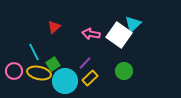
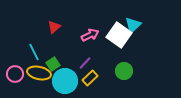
cyan triangle: moved 1 px down
pink arrow: moved 1 px left, 1 px down; rotated 144 degrees clockwise
pink circle: moved 1 px right, 3 px down
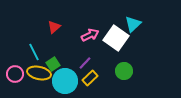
cyan triangle: moved 1 px up
white square: moved 3 px left, 3 px down
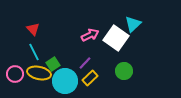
red triangle: moved 21 px left, 2 px down; rotated 32 degrees counterclockwise
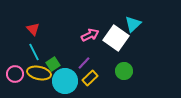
purple line: moved 1 px left
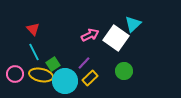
yellow ellipse: moved 2 px right, 2 px down
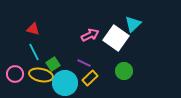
red triangle: rotated 32 degrees counterclockwise
purple line: rotated 72 degrees clockwise
cyan circle: moved 2 px down
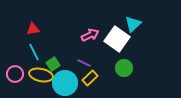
red triangle: rotated 24 degrees counterclockwise
white square: moved 1 px right, 1 px down
green circle: moved 3 px up
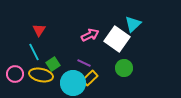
red triangle: moved 6 px right, 1 px down; rotated 48 degrees counterclockwise
cyan circle: moved 8 px right
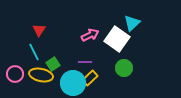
cyan triangle: moved 1 px left, 1 px up
purple line: moved 1 px right, 1 px up; rotated 24 degrees counterclockwise
